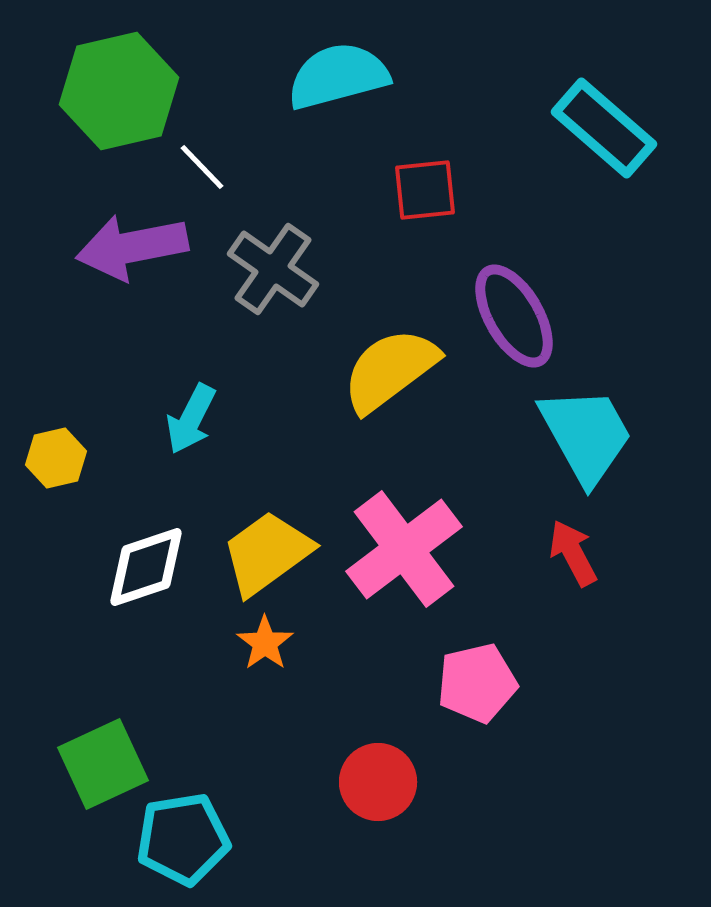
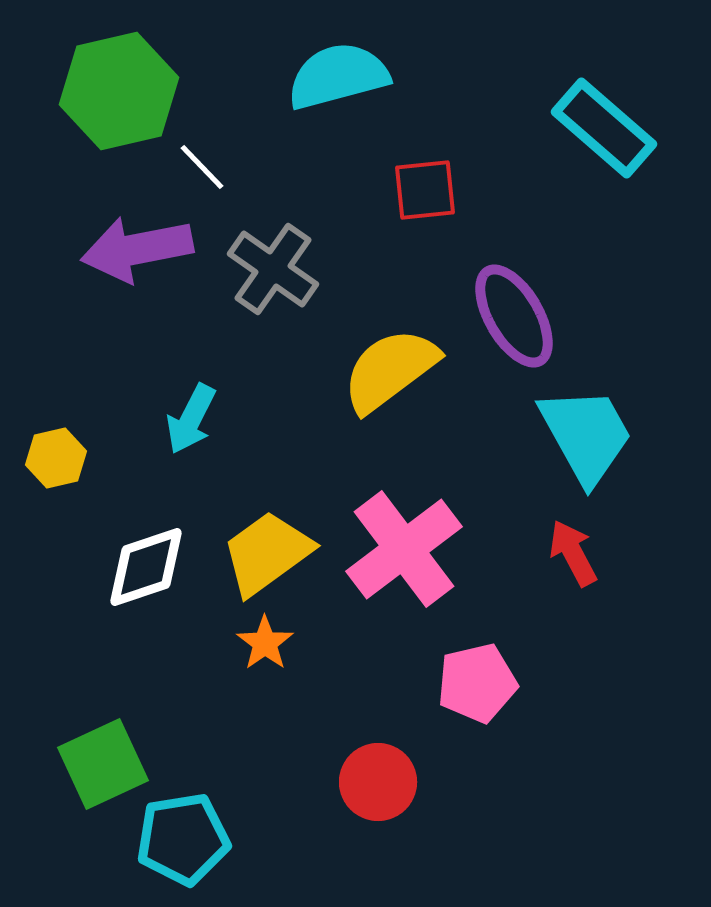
purple arrow: moved 5 px right, 2 px down
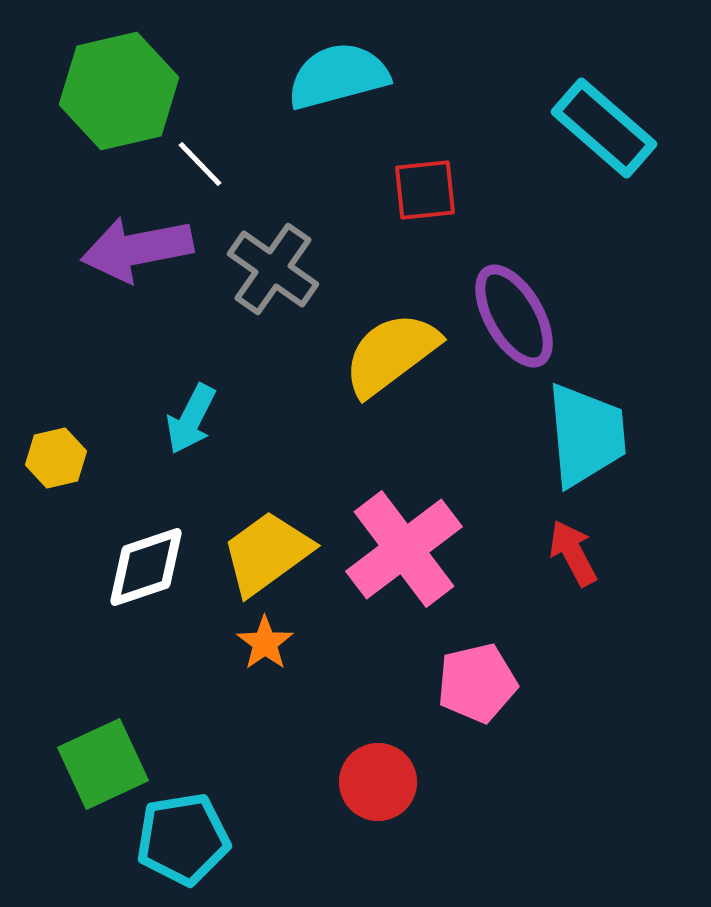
white line: moved 2 px left, 3 px up
yellow semicircle: moved 1 px right, 16 px up
cyan trapezoid: rotated 24 degrees clockwise
